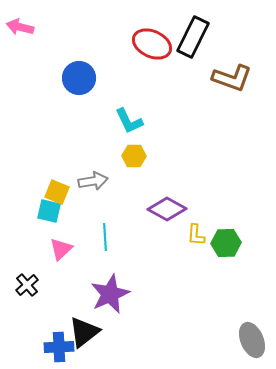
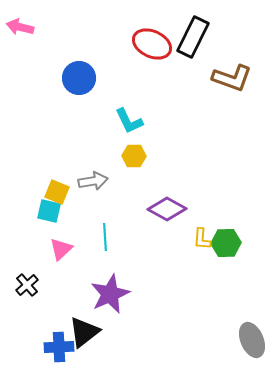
yellow L-shape: moved 6 px right, 4 px down
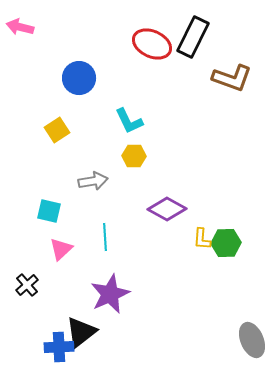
yellow square: moved 62 px up; rotated 35 degrees clockwise
black triangle: moved 3 px left
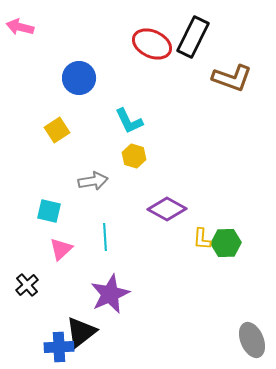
yellow hexagon: rotated 15 degrees clockwise
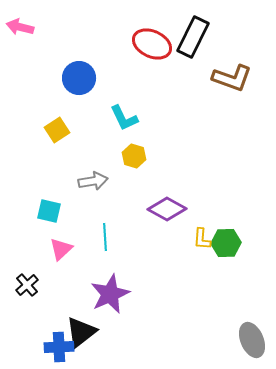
cyan L-shape: moved 5 px left, 3 px up
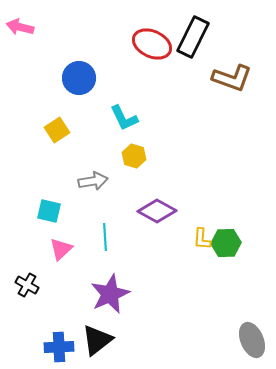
purple diamond: moved 10 px left, 2 px down
black cross: rotated 20 degrees counterclockwise
black triangle: moved 16 px right, 8 px down
